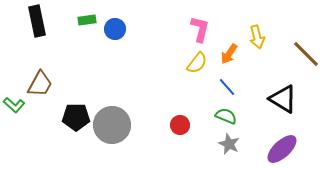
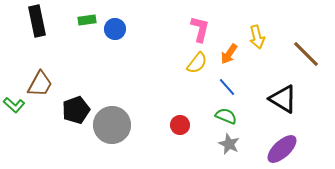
black pentagon: moved 7 px up; rotated 20 degrees counterclockwise
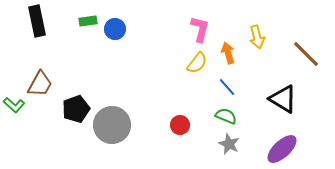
green rectangle: moved 1 px right, 1 px down
orange arrow: moved 1 px left, 1 px up; rotated 130 degrees clockwise
black pentagon: moved 1 px up
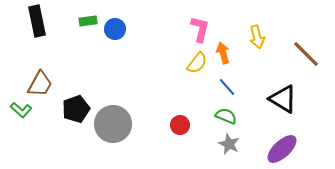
orange arrow: moved 5 px left
green L-shape: moved 7 px right, 5 px down
gray circle: moved 1 px right, 1 px up
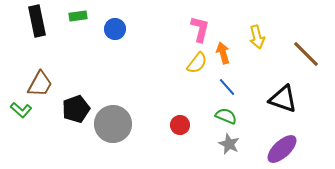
green rectangle: moved 10 px left, 5 px up
black triangle: rotated 12 degrees counterclockwise
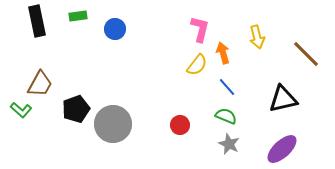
yellow semicircle: moved 2 px down
black triangle: rotated 32 degrees counterclockwise
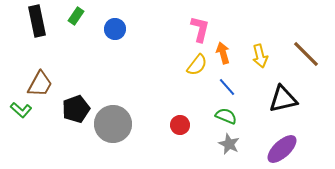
green rectangle: moved 2 px left; rotated 48 degrees counterclockwise
yellow arrow: moved 3 px right, 19 px down
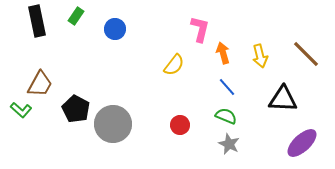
yellow semicircle: moved 23 px left
black triangle: rotated 16 degrees clockwise
black pentagon: rotated 24 degrees counterclockwise
purple ellipse: moved 20 px right, 6 px up
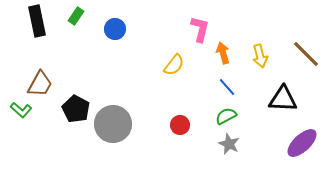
green semicircle: rotated 50 degrees counterclockwise
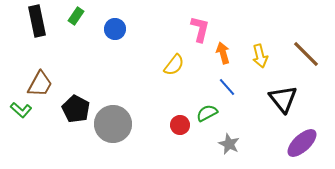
black triangle: rotated 48 degrees clockwise
green semicircle: moved 19 px left, 3 px up
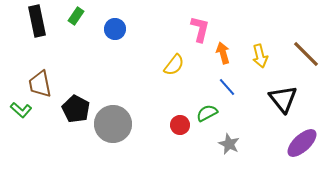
brown trapezoid: rotated 140 degrees clockwise
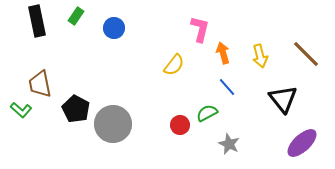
blue circle: moved 1 px left, 1 px up
